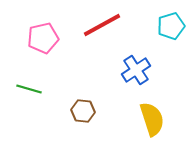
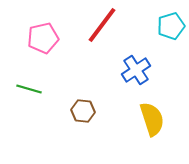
red line: rotated 24 degrees counterclockwise
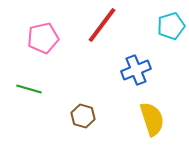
blue cross: rotated 12 degrees clockwise
brown hexagon: moved 5 px down; rotated 10 degrees clockwise
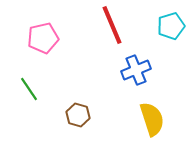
red line: moved 10 px right; rotated 60 degrees counterclockwise
green line: rotated 40 degrees clockwise
brown hexagon: moved 5 px left, 1 px up
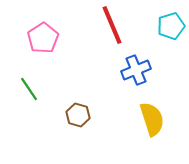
pink pentagon: rotated 20 degrees counterclockwise
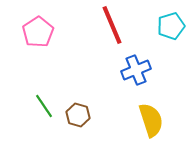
pink pentagon: moved 5 px left, 6 px up
green line: moved 15 px right, 17 px down
yellow semicircle: moved 1 px left, 1 px down
